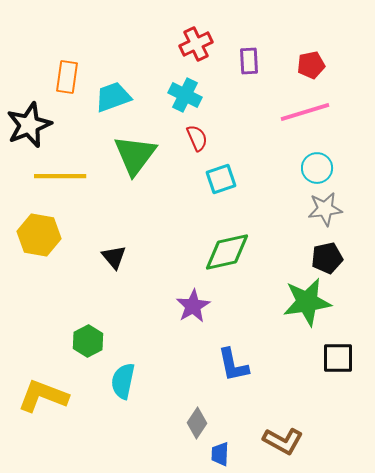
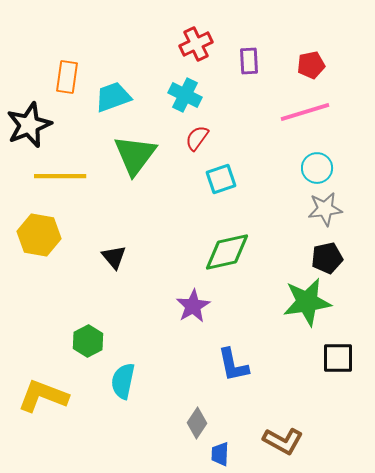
red semicircle: rotated 120 degrees counterclockwise
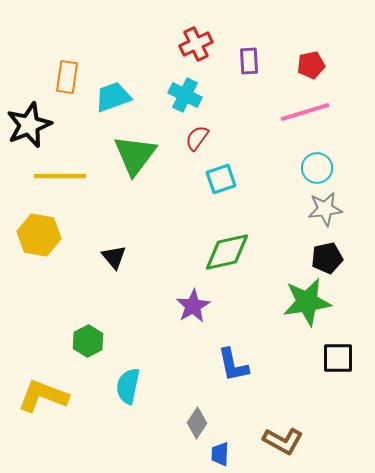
cyan semicircle: moved 5 px right, 5 px down
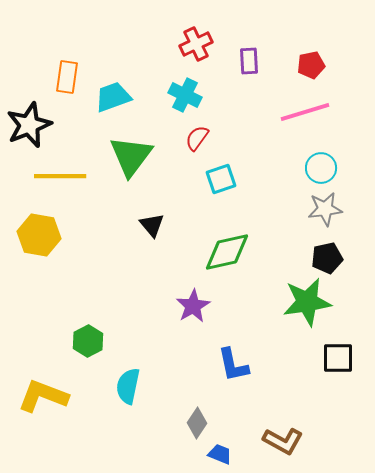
green triangle: moved 4 px left, 1 px down
cyan circle: moved 4 px right
black triangle: moved 38 px right, 32 px up
blue trapezoid: rotated 110 degrees clockwise
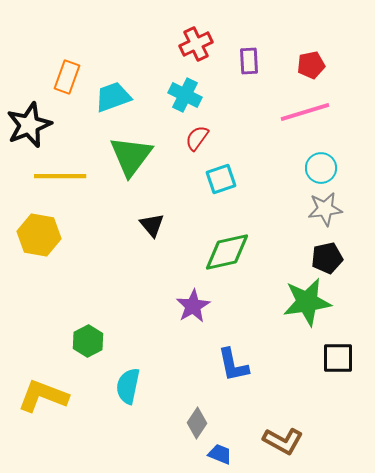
orange rectangle: rotated 12 degrees clockwise
